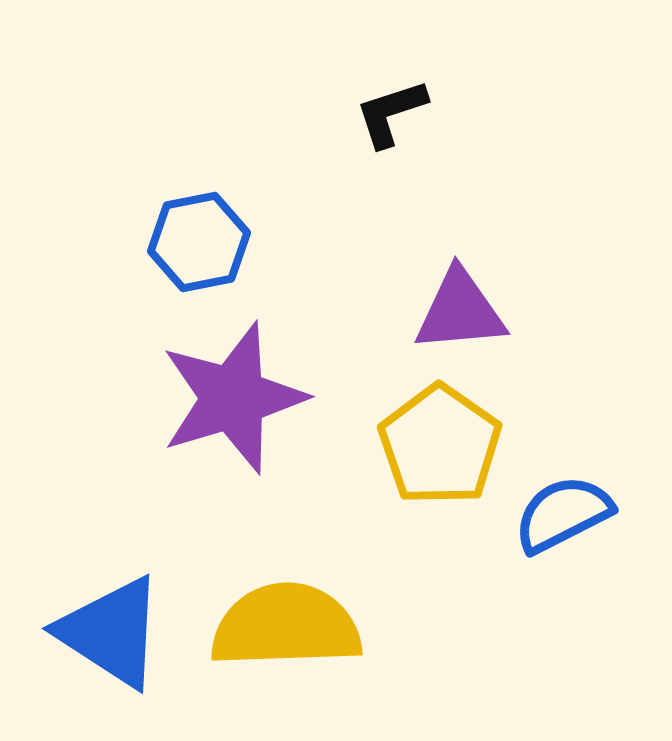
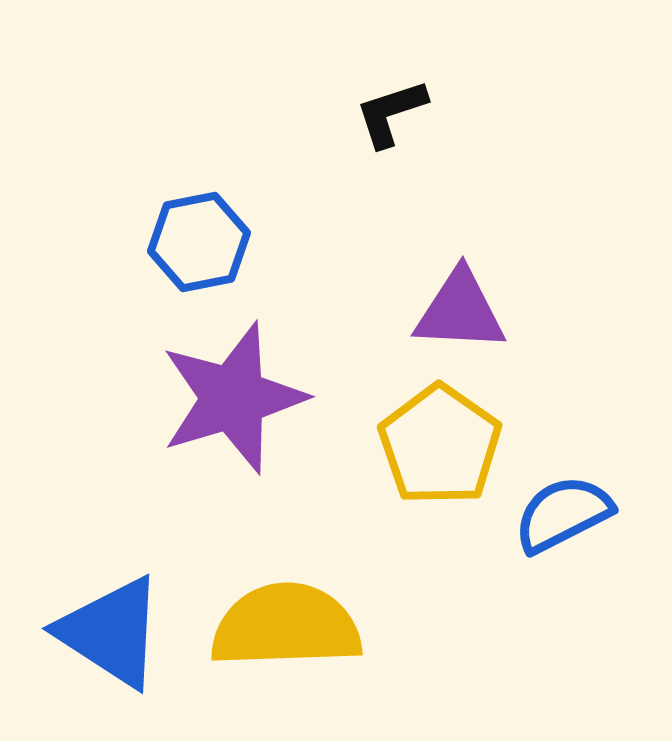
purple triangle: rotated 8 degrees clockwise
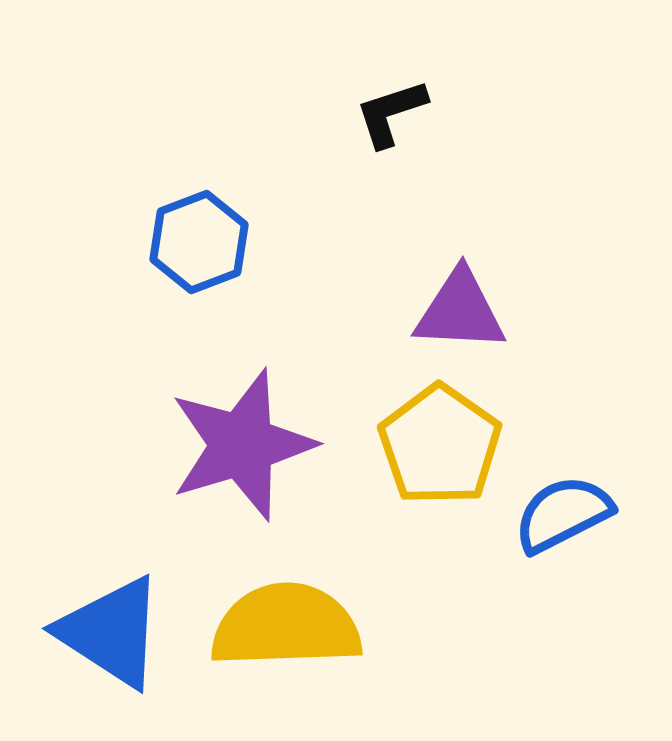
blue hexagon: rotated 10 degrees counterclockwise
purple star: moved 9 px right, 47 px down
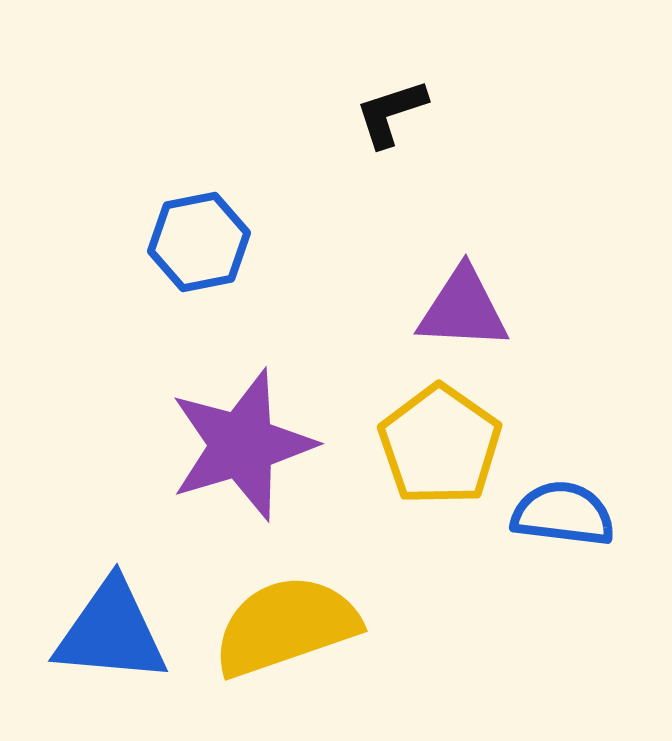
blue hexagon: rotated 10 degrees clockwise
purple triangle: moved 3 px right, 2 px up
blue semicircle: rotated 34 degrees clockwise
yellow semicircle: rotated 17 degrees counterclockwise
blue triangle: rotated 28 degrees counterclockwise
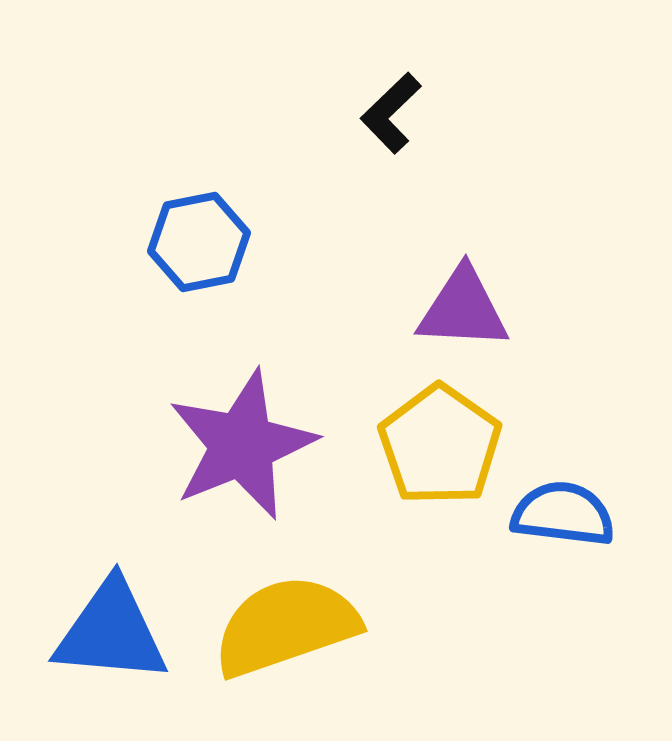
black L-shape: rotated 26 degrees counterclockwise
purple star: rotated 5 degrees counterclockwise
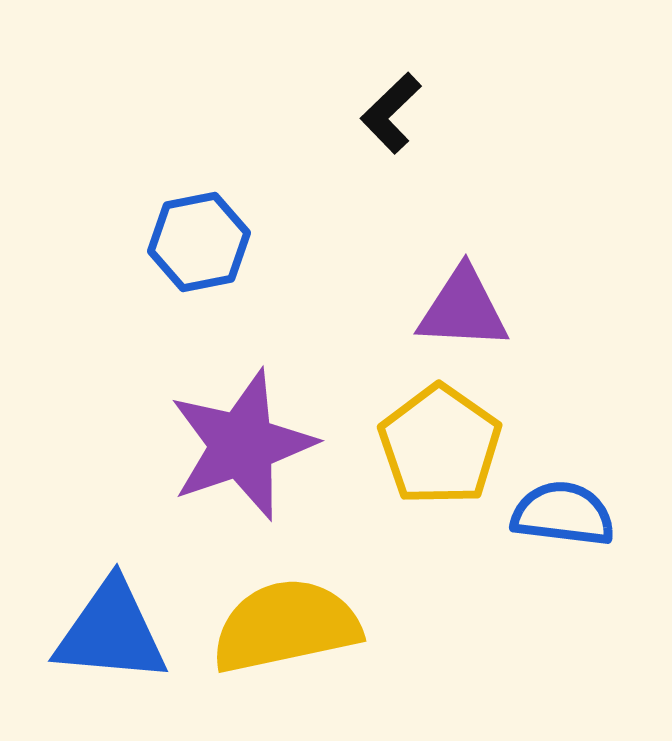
purple star: rotated 3 degrees clockwise
yellow semicircle: rotated 7 degrees clockwise
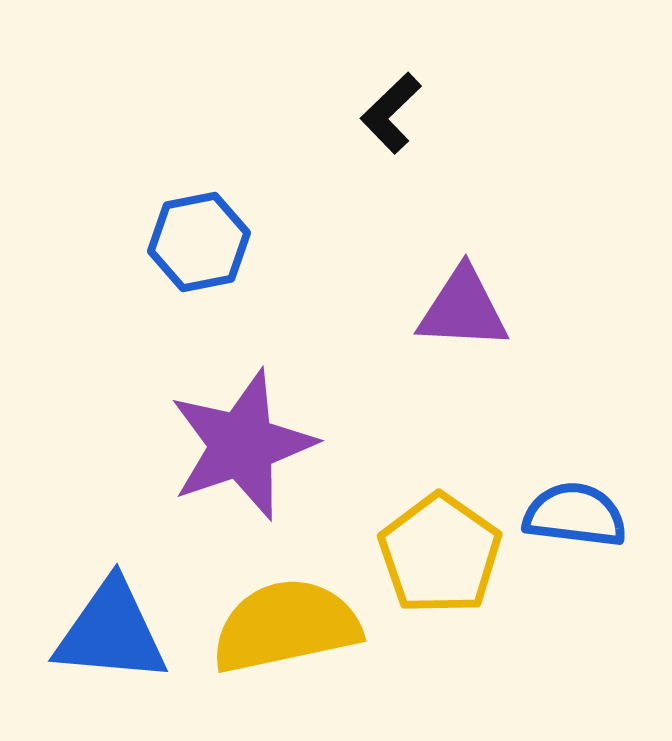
yellow pentagon: moved 109 px down
blue semicircle: moved 12 px right, 1 px down
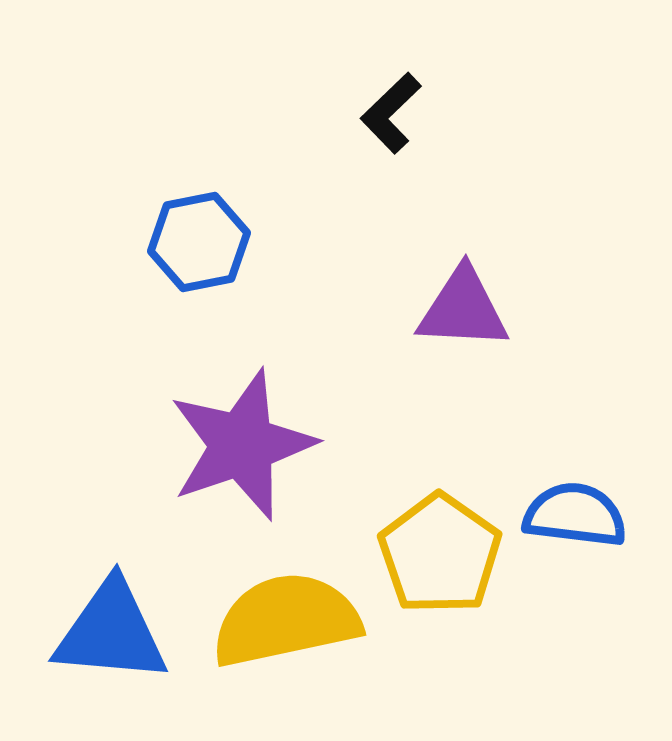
yellow semicircle: moved 6 px up
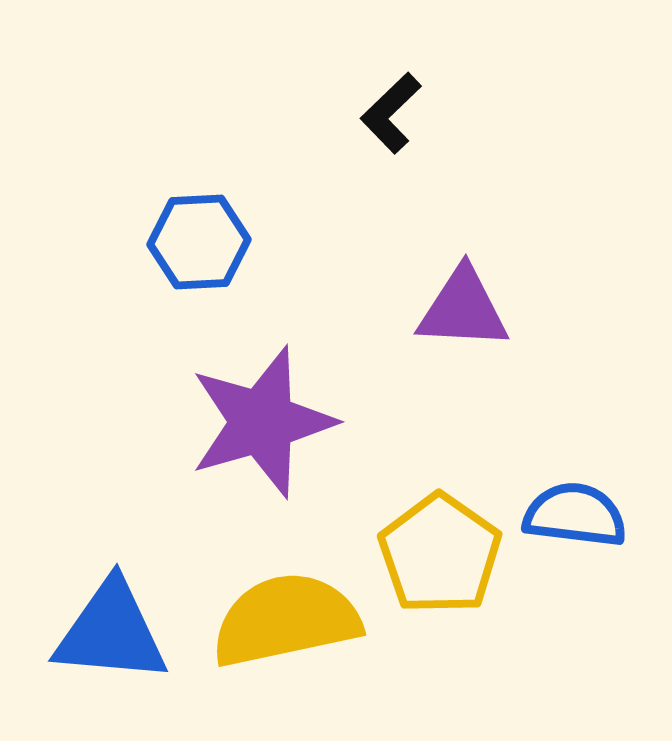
blue hexagon: rotated 8 degrees clockwise
purple star: moved 20 px right, 23 px up; rotated 3 degrees clockwise
